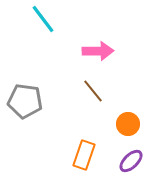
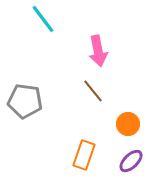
pink arrow: rotated 80 degrees clockwise
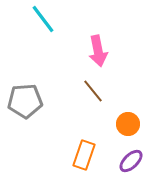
gray pentagon: rotated 12 degrees counterclockwise
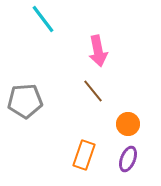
purple ellipse: moved 3 px left, 2 px up; rotated 25 degrees counterclockwise
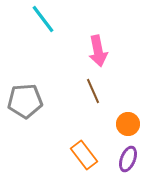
brown line: rotated 15 degrees clockwise
orange rectangle: rotated 56 degrees counterclockwise
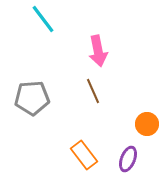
gray pentagon: moved 7 px right, 3 px up
orange circle: moved 19 px right
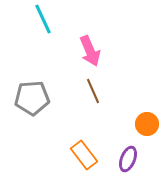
cyan line: rotated 12 degrees clockwise
pink arrow: moved 8 px left; rotated 12 degrees counterclockwise
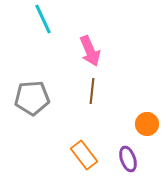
brown line: moved 1 px left; rotated 30 degrees clockwise
purple ellipse: rotated 40 degrees counterclockwise
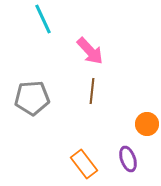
pink arrow: rotated 20 degrees counterclockwise
orange rectangle: moved 9 px down
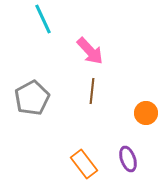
gray pentagon: rotated 24 degrees counterclockwise
orange circle: moved 1 px left, 11 px up
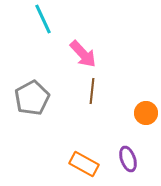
pink arrow: moved 7 px left, 3 px down
orange rectangle: rotated 24 degrees counterclockwise
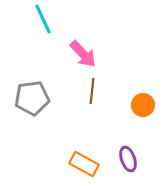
gray pentagon: rotated 20 degrees clockwise
orange circle: moved 3 px left, 8 px up
